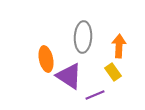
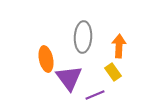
purple triangle: moved 2 px down; rotated 20 degrees clockwise
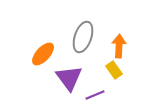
gray ellipse: rotated 16 degrees clockwise
orange ellipse: moved 3 px left, 5 px up; rotated 55 degrees clockwise
yellow rectangle: moved 1 px right, 2 px up
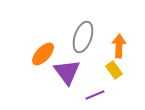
purple triangle: moved 2 px left, 6 px up
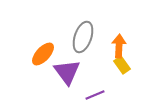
yellow rectangle: moved 8 px right, 5 px up
